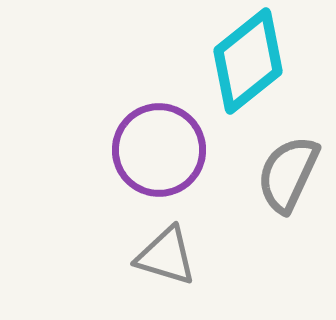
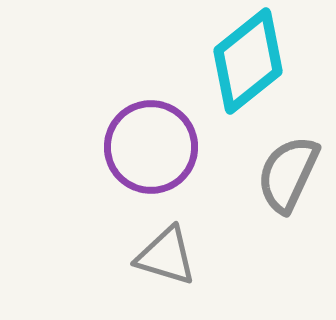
purple circle: moved 8 px left, 3 px up
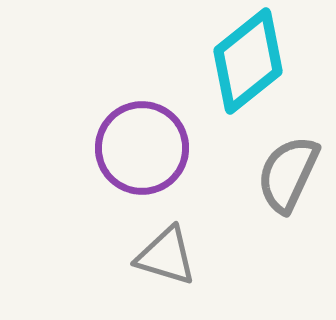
purple circle: moved 9 px left, 1 px down
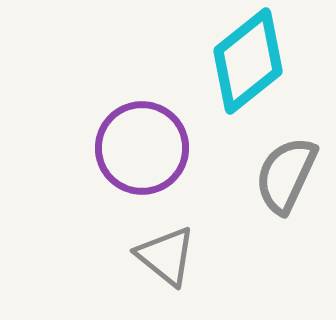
gray semicircle: moved 2 px left, 1 px down
gray triangle: rotated 22 degrees clockwise
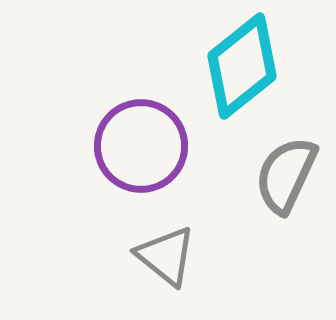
cyan diamond: moved 6 px left, 5 px down
purple circle: moved 1 px left, 2 px up
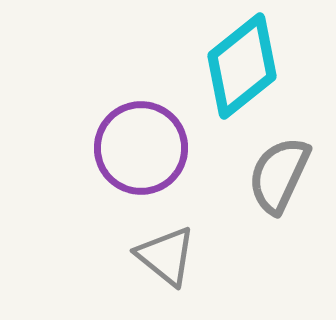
purple circle: moved 2 px down
gray semicircle: moved 7 px left
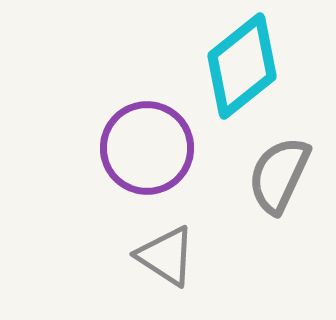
purple circle: moved 6 px right
gray triangle: rotated 6 degrees counterclockwise
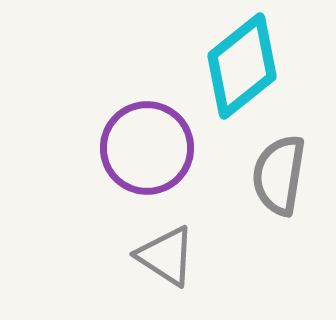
gray semicircle: rotated 16 degrees counterclockwise
